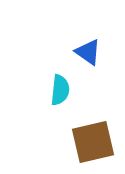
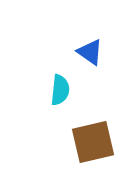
blue triangle: moved 2 px right
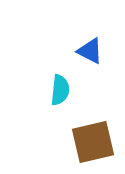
blue triangle: moved 1 px up; rotated 8 degrees counterclockwise
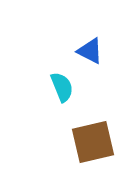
cyan semicircle: moved 2 px right, 3 px up; rotated 28 degrees counterclockwise
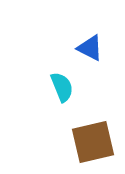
blue triangle: moved 3 px up
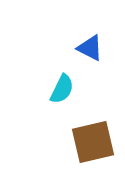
cyan semicircle: moved 2 px down; rotated 48 degrees clockwise
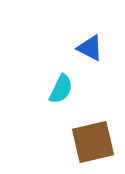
cyan semicircle: moved 1 px left
